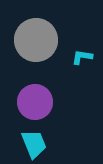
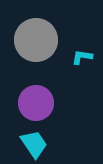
purple circle: moved 1 px right, 1 px down
cyan trapezoid: rotated 12 degrees counterclockwise
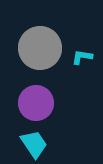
gray circle: moved 4 px right, 8 px down
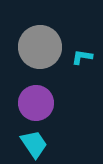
gray circle: moved 1 px up
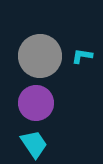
gray circle: moved 9 px down
cyan L-shape: moved 1 px up
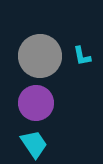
cyan L-shape: rotated 110 degrees counterclockwise
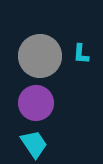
cyan L-shape: moved 1 px left, 2 px up; rotated 15 degrees clockwise
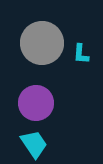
gray circle: moved 2 px right, 13 px up
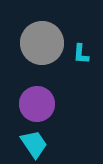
purple circle: moved 1 px right, 1 px down
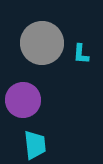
purple circle: moved 14 px left, 4 px up
cyan trapezoid: moved 1 px right, 1 px down; rotated 28 degrees clockwise
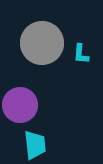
purple circle: moved 3 px left, 5 px down
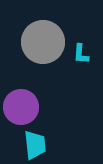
gray circle: moved 1 px right, 1 px up
purple circle: moved 1 px right, 2 px down
